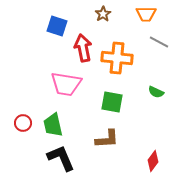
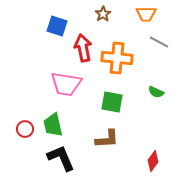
red circle: moved 2 px right, 6 px down
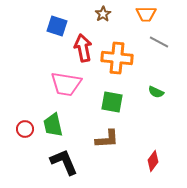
black L-shape: moved 3 px right, 4 px down
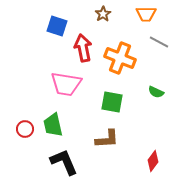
orange cross: moved 3 px right; rotated 16 degrees clockwise
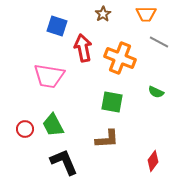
pink trapezoid: moved 17 px left, 8 px up
green trapezoid: rotated 15 degrees counterclockwise
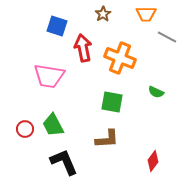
gray line: moved 8 px right, 5 px up
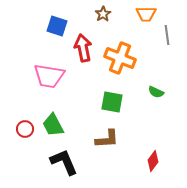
gray line: moved 2 px up; rotated 54 degrees clockwise
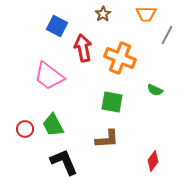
blue square: rotated 10 degrees clockwise
gray line: rotated 36 degrees clockwise
pink trapezoid: rotated 28 degrees clockwise
green semicircle: moved 1 px left, 2 px up
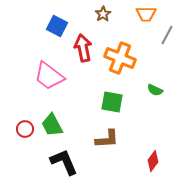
green trapezoid: moved 1 px left
